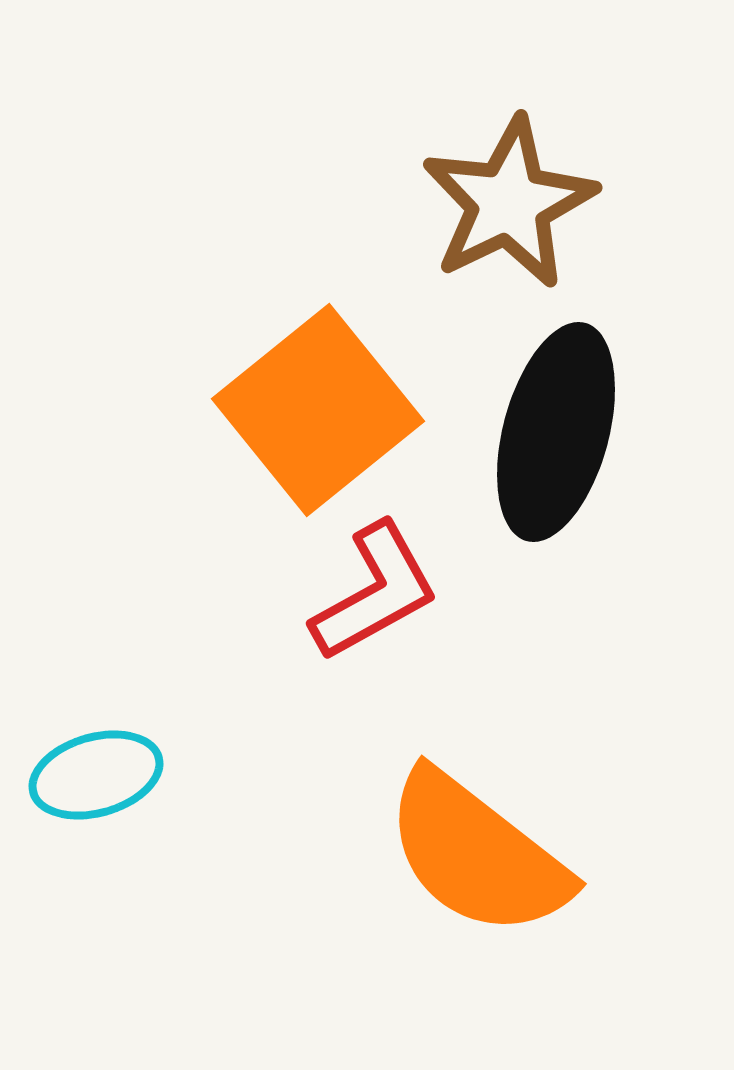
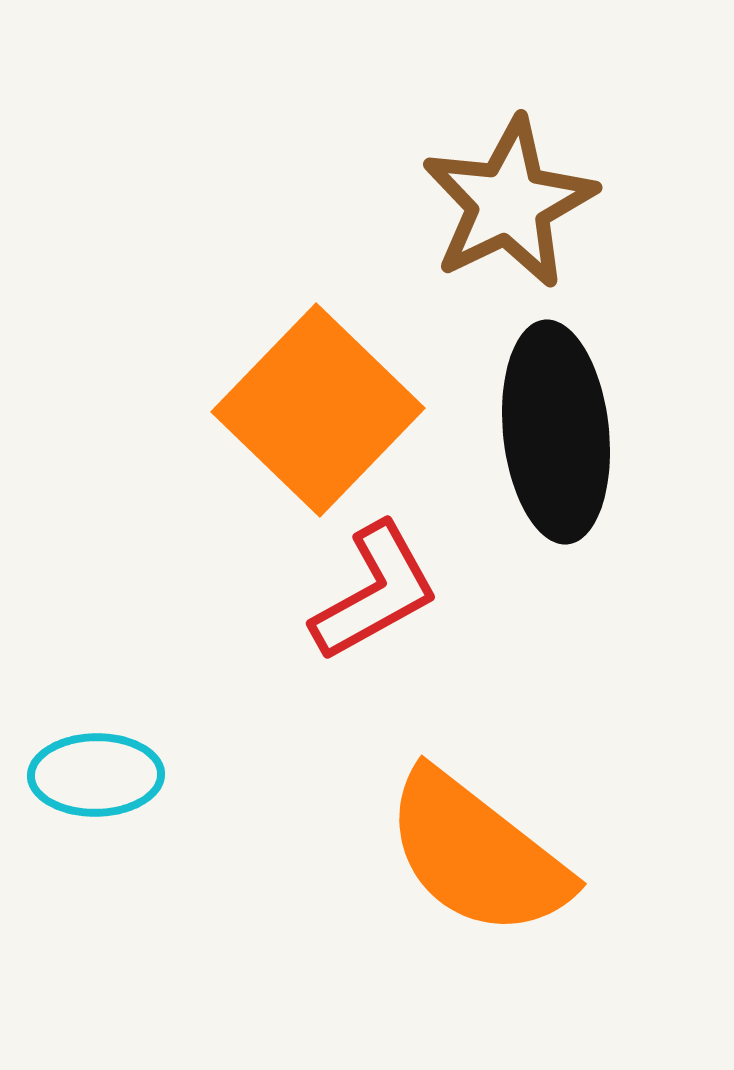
orange square: rotated 7 degrees counterclockwise
black ellipse: rotated 21 degrees counterclockwise
cyan ellipse: rotated 15 degrees clockwise
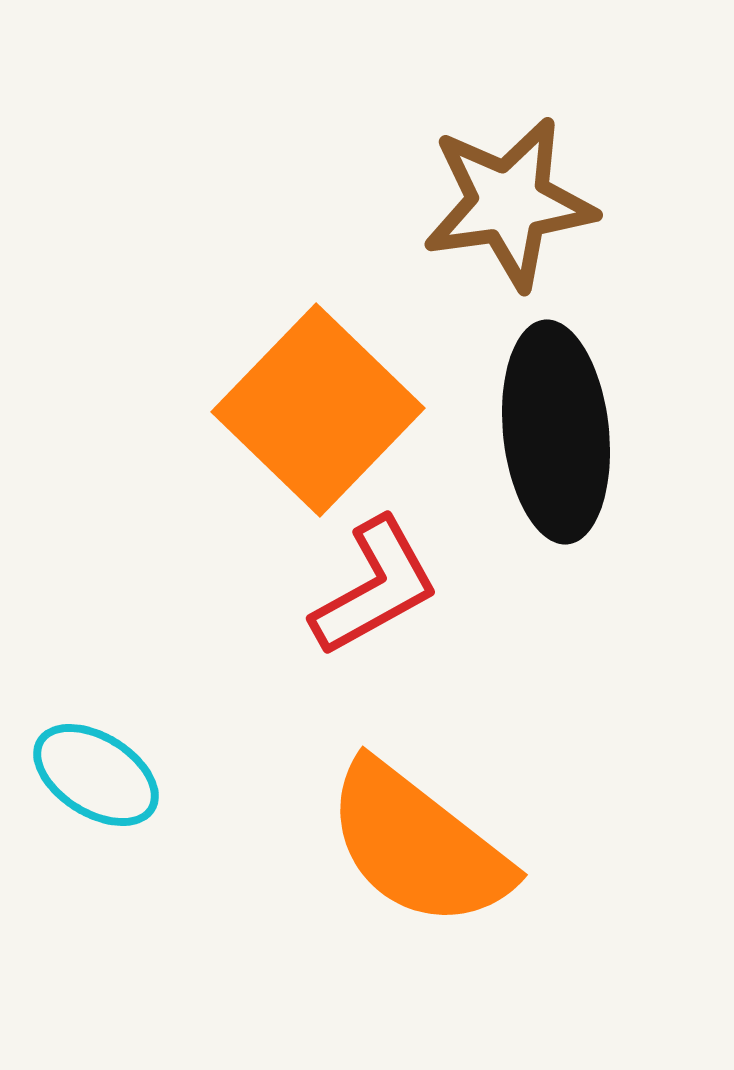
brown star: rotated 18 degrees clockwise
red L-shape: moved 5 px up
cyan ellipse: rotated 33 degrees clockwise
orange semicircle: moved 59 px left, 9 px up
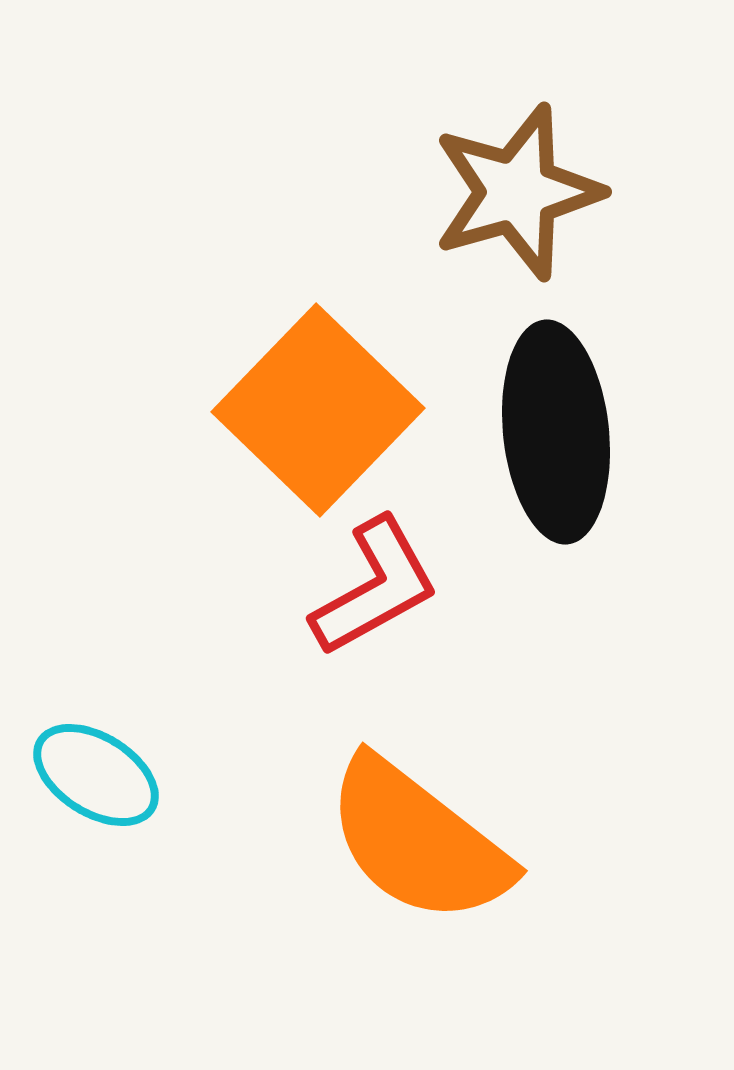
brown star: moved 8 px right, 11 px up; rotated 8 degrees counterclockwise
orange semicircle: moved 4 px up
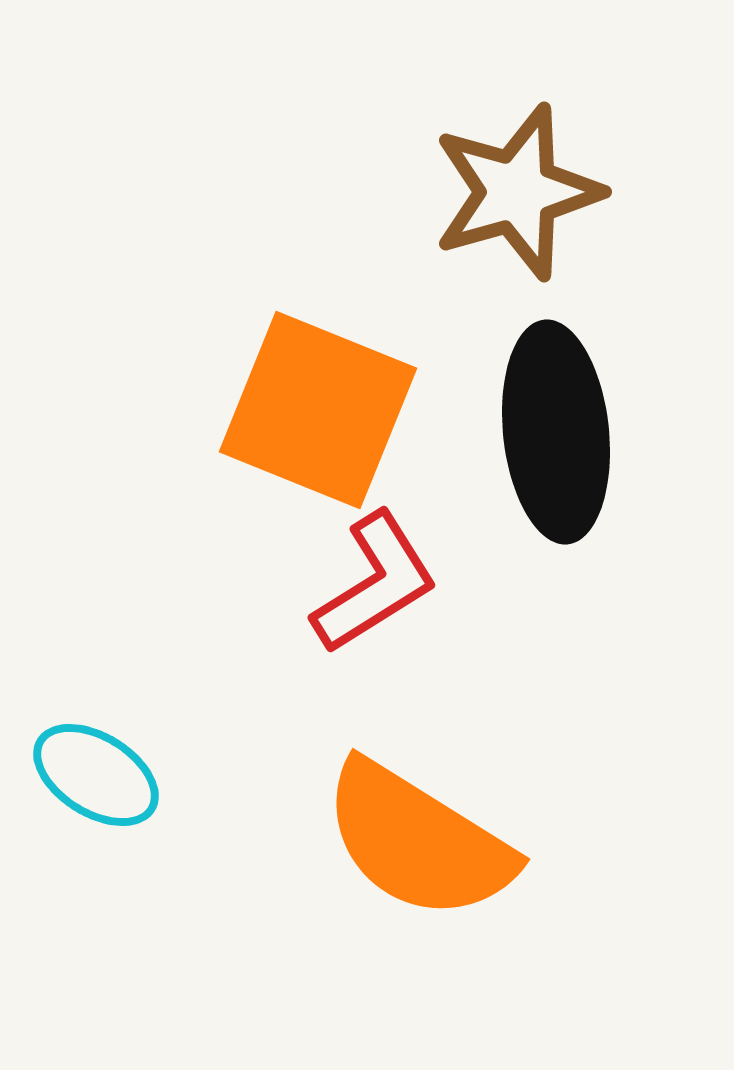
orange square: rotated 22 degrees counterclockwise
red L-shape: moved 4 px up; rotated 3 degrees counterclockwise
orange semicircle: rotated 6 degrees counterclockwise
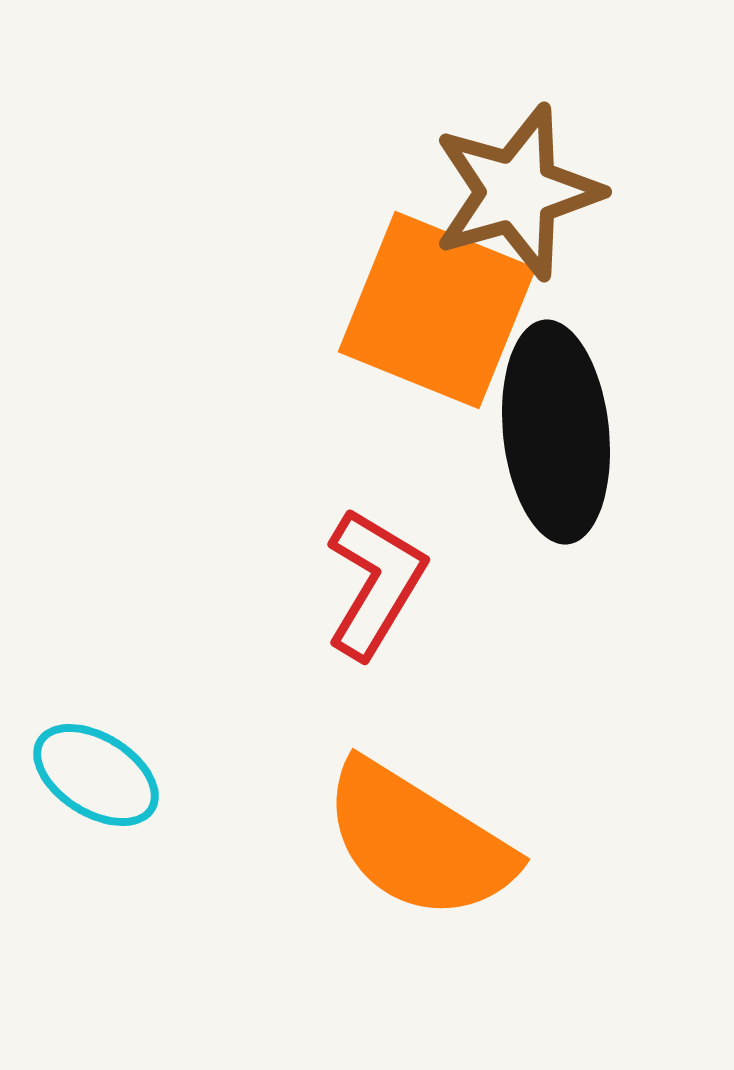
orange square: moved 119 px right, 100 px up
red L-shape: rotated 27 degrees counterclockwise
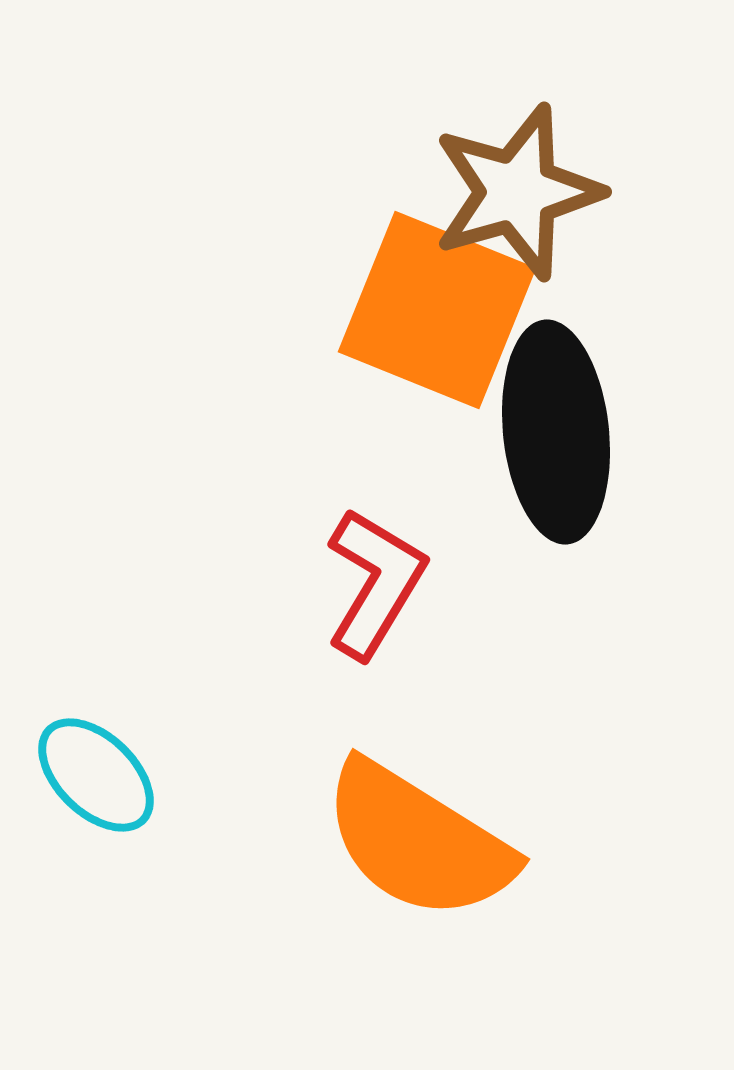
cyan ellipse: rotated 12 degrees clockwise
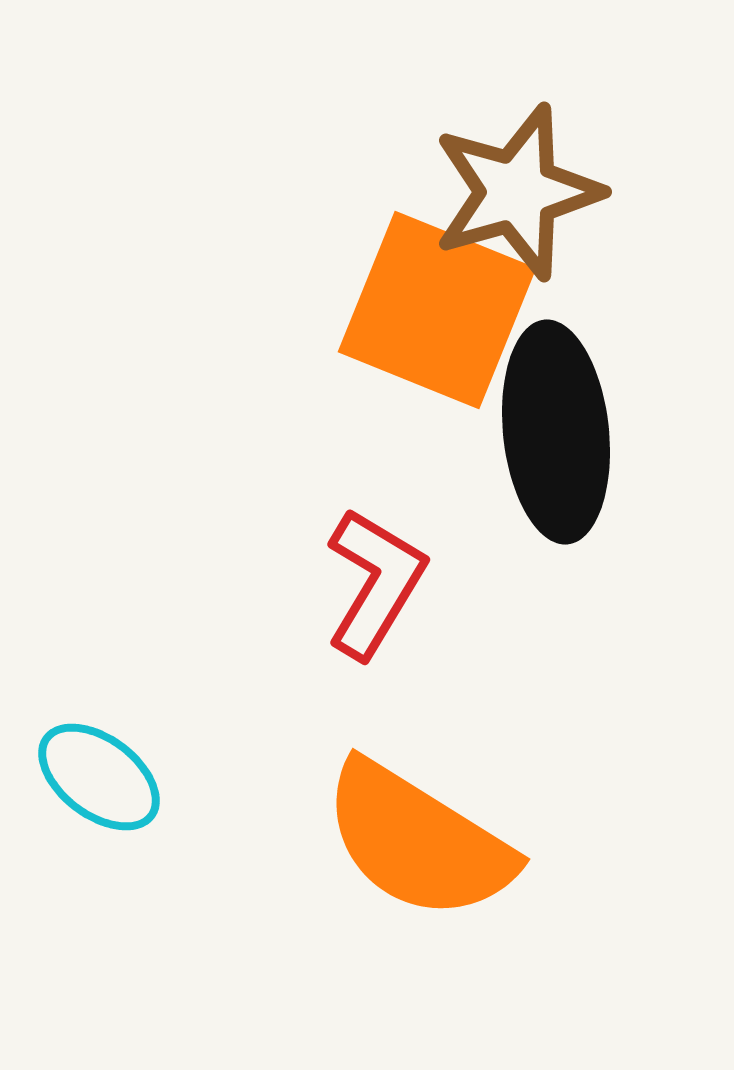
cyan ellipse: moved 3 px right, 2 px down; rotated 7 degrees counterclockwise
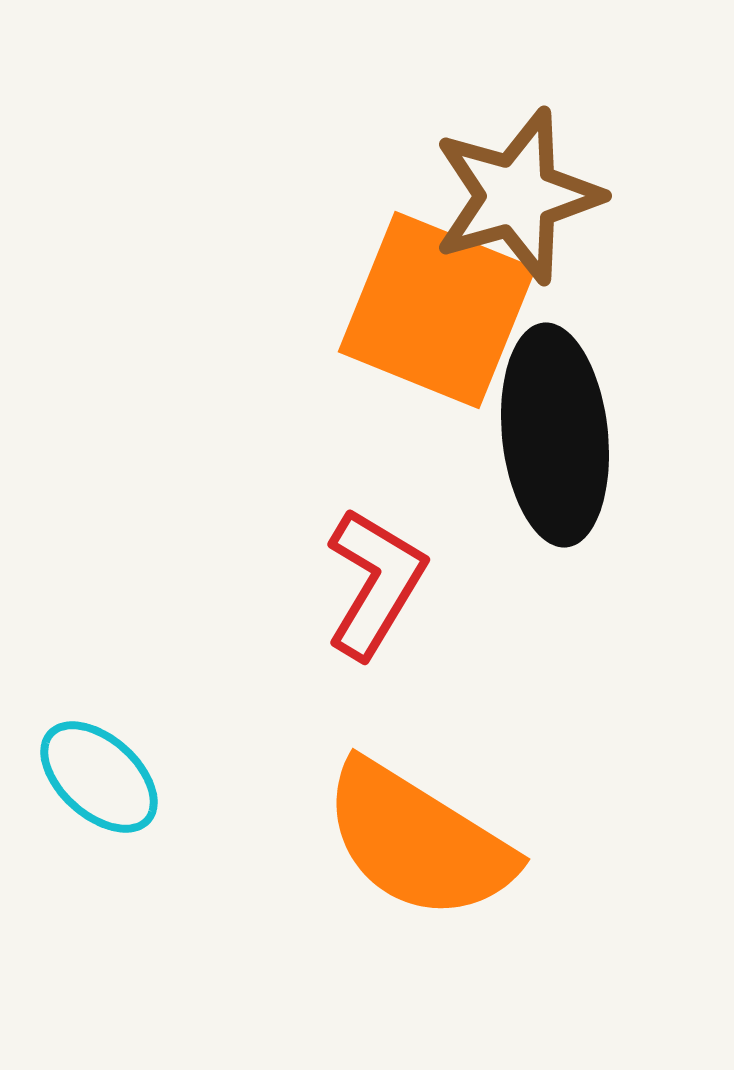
brown star: moved 4 px down
black ellipse: moved 1 px left, 3 px down
cyan ellipse: rotated 5 degrees clockwise
